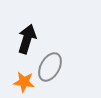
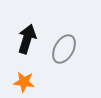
gray ellipse: moved 14 px right, 18 px up
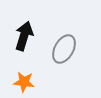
black arrow: moved 3 px left, 3 px up
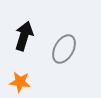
orange star: moved 4 px left
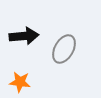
black arrow: rotated 68 degrees clockwise
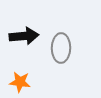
gray ellipse: moved 3 px left, 1 px up; rotated 28 degrees counterclockwise
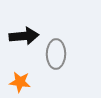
gray ellipse: moved 5 px left, 6 px down
